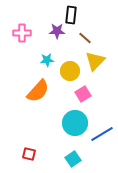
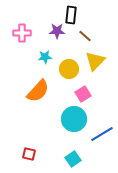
brown line: moved 2 px up
cyan star: moved 2 px left, 3 px up
yellow circle: moved 1 px left, 2 px up
cyan circle: moved 1 px left, 4 px up
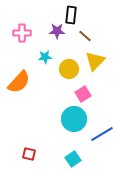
orange semicircle: moved 19 px left, 9 px up
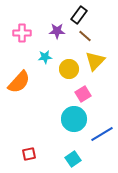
black rectangle: moved 8 px right; rotated 30 degrees clockwise
red square: rotated 24 degrees counterclockwise
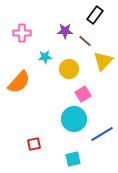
black rectangle: moved 16 px right
purple star: moved 8 px right
brown line: moved 5 px down
yellow triangle: moved 8 px right
red square: moved 5 px right, 10 px up
cyan square: rotated 21 degrees clockwise
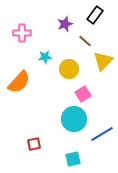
purple star: moved 7 px up; rotated 21 degrees counterclockwise
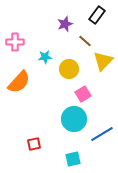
black rectangle: moved 2 px right
pink cross: moved 7 px left, 9 px down
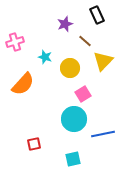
black rectangle: rotated 60 degrees counterclockwise
pink cross: rotated 18 degrees counterclockwise
cyan star: rotated 24 degrees clockwise
yellow circle: moved 1 px right, 1 px up
orange semicircle: moved 4 px right, 2 px down
blue line: moved 1 px right; rotated 20 degrees clockwise
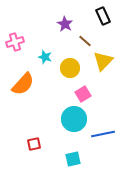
black rectangle: moved 6 px right, 1 px down
purple star: rotated 21 degrees counterclockwise
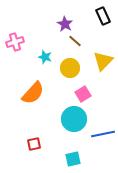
brown line: moved 10 px left
orange semicircle: moved 10 px right, 9 px down
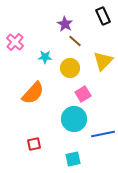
pink cross: rotated 30 degrees counterclockwise
cyan star: rotated 16 degrees counterclockwise
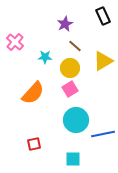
purple star: rotated 14 degrees clockwise
brown line: moved 5 px down
yellow triangle: rotated 15 degrees clockwise
pink square: moved 13 px left, 5 px up
cyan circle: moved 2 px right, 1 px down
cyan square: rotated 14 degrees clockwise
